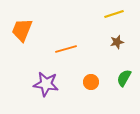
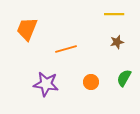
yellow line: rotated 18 degrees clockwise
orange trapezoid: moved 5 px right, 1 px up
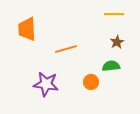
orange trapezoid: rotated 25 degrees counterclockwise
brown star: rotated 16 degrees counterclockwise
green semicircle: moved 13 px left, 12 px up; rotated 54 degrees clockwise
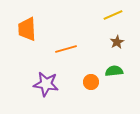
yellow line: moved 1 px left, 1 px down; rotated 24 degrees counterclockwise
green semicircle: moved 3 px right, 5 px down
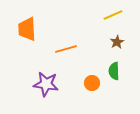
green semicircle: rotated 84 degrees counterclockwise
orange circle: moved 1 px right, 1 px down
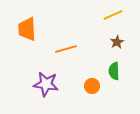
orange circle: moved 3 px down
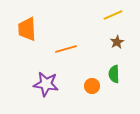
green semicircle: moved 3 px down
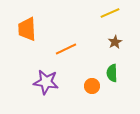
yellow line: moved 3 px left, 2 px up
brown star: moved 2 px left
orange line: rotated 10 degrees counterclockwise
green semicircle: moved 2 px left, 1 px up
purple star: moved 2 px up
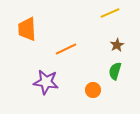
brown star: moved 2 px right, 3 px down
green semicircle: moved 3 px right, 2 px up; rotated 18 degrees clockwise
orange circle: moved 1 px right, 4 px down
